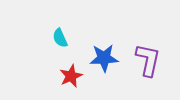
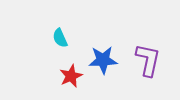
blue star: moved 1 px left, 2 px down
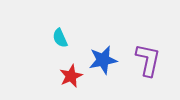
blue star: rotated 8 degrees counterclockwise
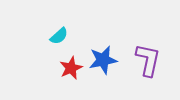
cyan semicircle: moved 1 px left, 2 px up; rotated 108 degrees counterclockwise
red star: moved 8 px up
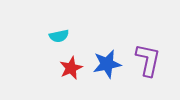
cyan semicircle: rotated 30 degrees clockwise
blue star: moved 4 px right, 4 px down
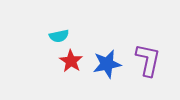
red star: moved 7 px up; rotated 15 degrees counterclockwise
